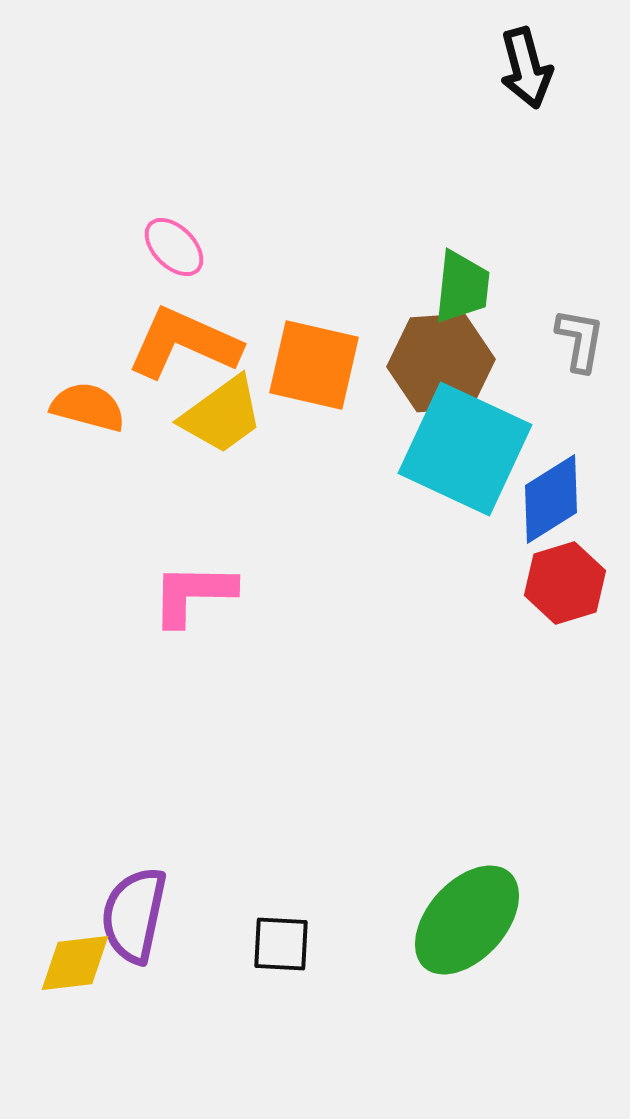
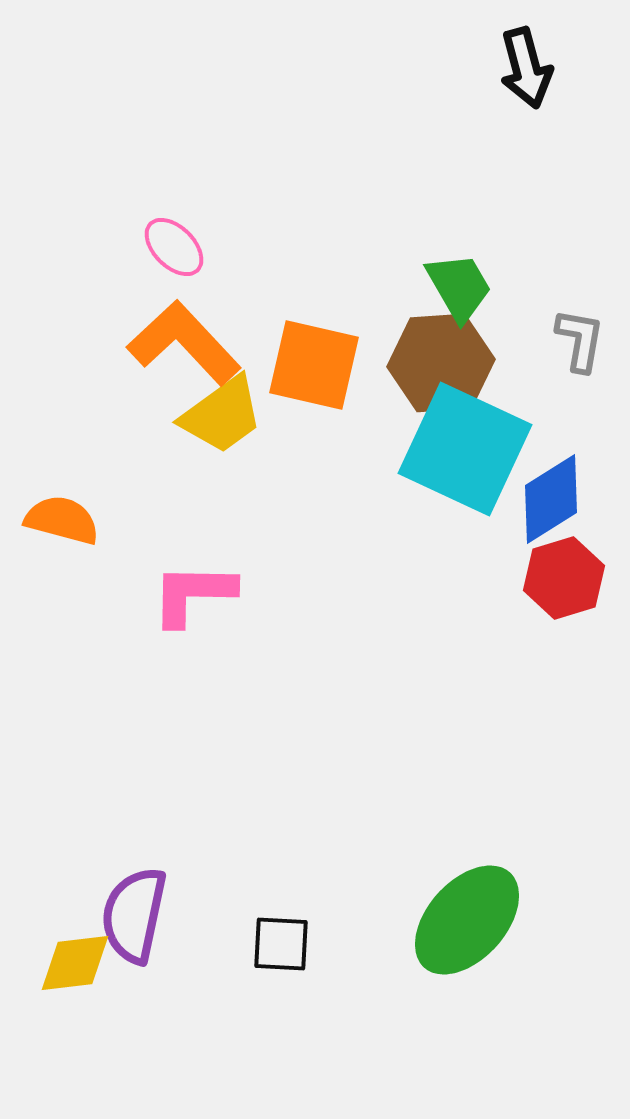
green trapezoid: moved 3 px left; rotated 36 degrees counterclockwise
orange L-shape: rotated 23 degrees clockwise
orange semicircle: moved 26 px left, 113 px down
red hexagon: moved 1 px left, 5 px up
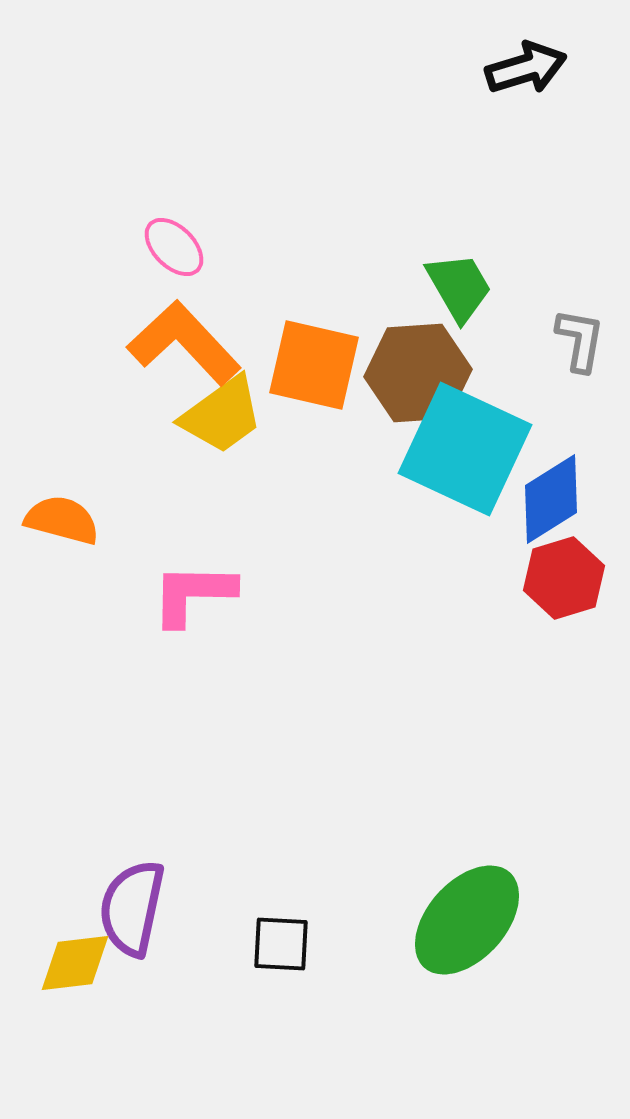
black arrow: rotated 92 degrees counterclockwise
brown hexagon: moved 23 px left, 10 px down
purple semicircle: moved 2 px left, 7 px up
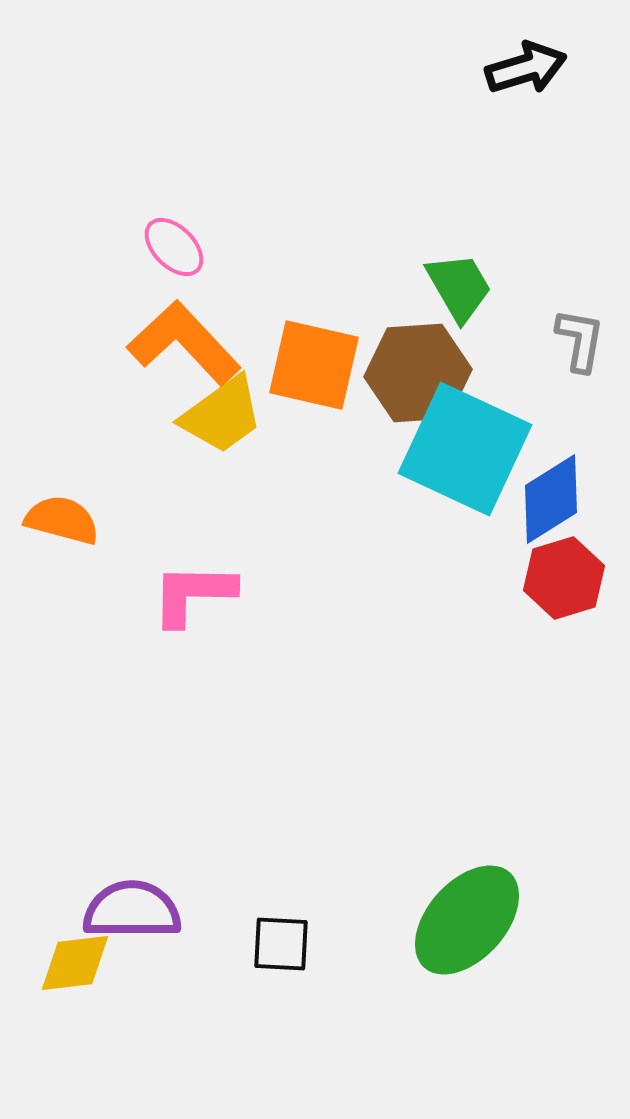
purple semicircle: moved 2 px down; rotated 78 degrees clockwise
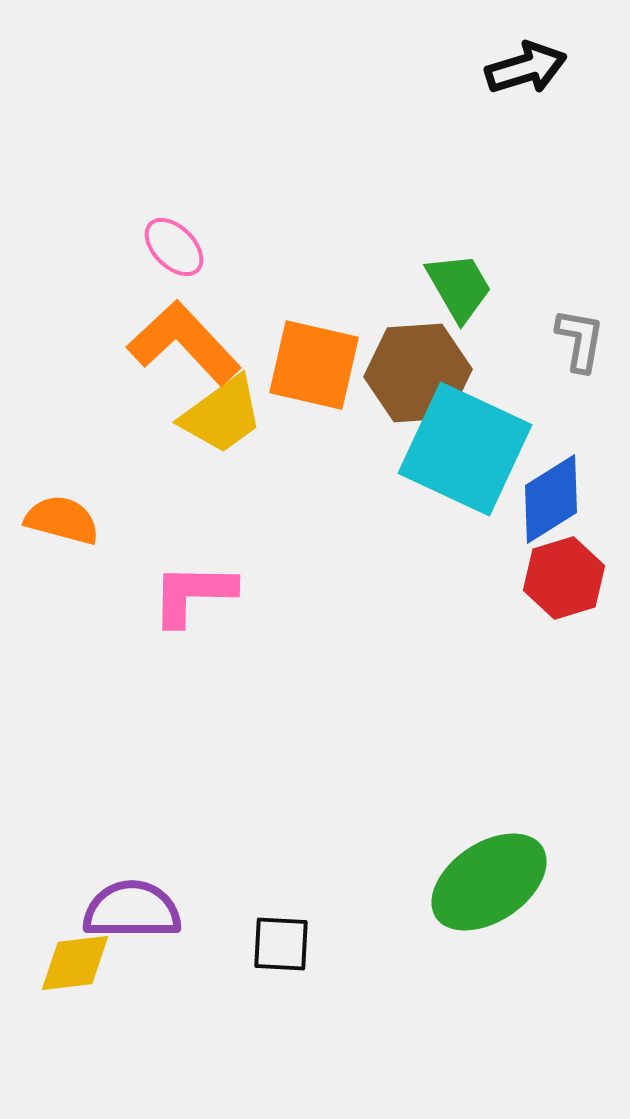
green ellipse: moved 22 px right, 38 px up; rotated 14 degrees clockwise
